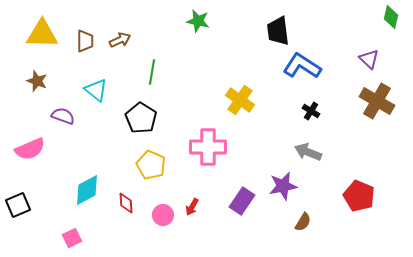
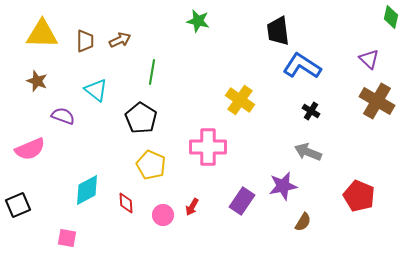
pink square: moved 5 px left; rotated 36 degrees clockwise
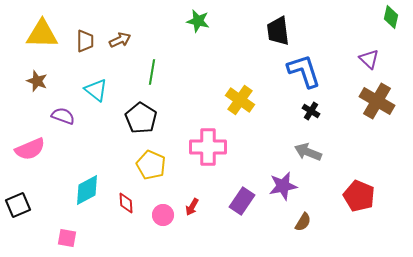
blue L-shape: moved 2 px right, 5 px down; rotated 39 degrees clockwise
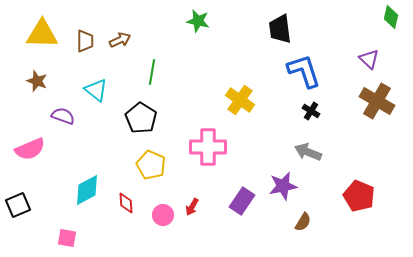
black trapezoid: moved 2 px right, 2 px up
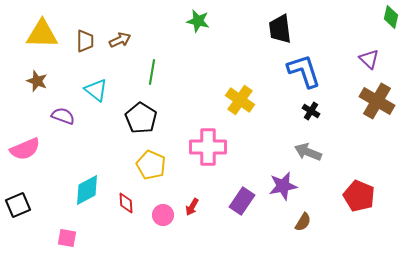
pink semicircle: moved 5 px left
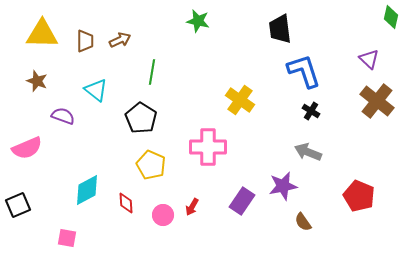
brown cross: rotated 8 degrees clockwise
pink semicircle: moved 2 px right, 1 px up
brown semicircle: rotated 114 degrees clockwise
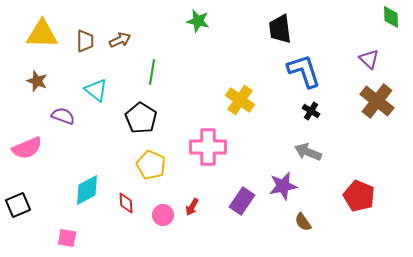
green diamond: rotated 15 degrees counterclockwise
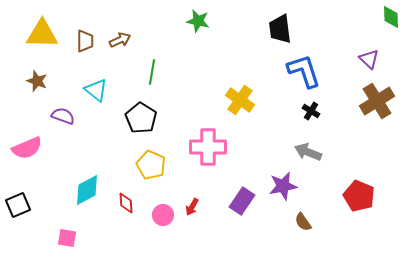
brown cross: rotated 20 degrees clockwise
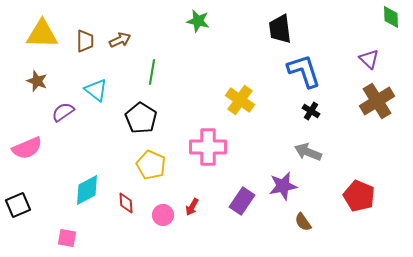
purple semicircle: moved 4 px up; rotated 55 degrees counterclockwise
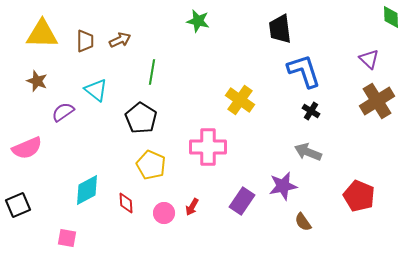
pink circle: moved 1 px right, 2 px up
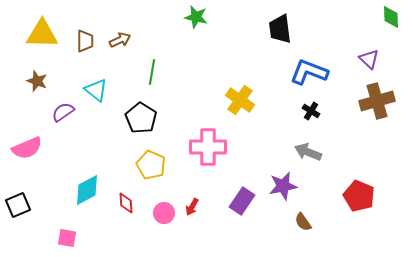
green star: moved 2 px left, 4 px up
blue L-shape: moved 5 px right, 1 px down; rotated 51 degrees counterclockwise
brown cross: rotated 16 degrees clockwise
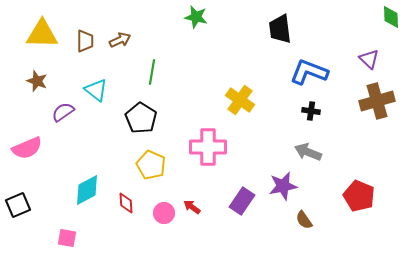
black cross: rotated 24 degrees counterclockwise
red arrow: rotated 96 degrees clockwise
brown semicircle: moved 1 px right, 2 px up
